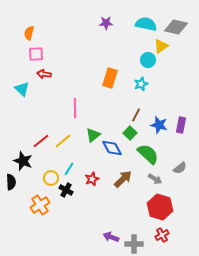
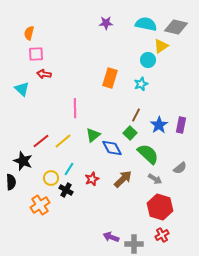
blue star: rotated 24 degrees clockwise
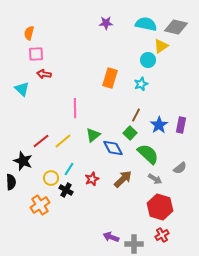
blue diamond: moved 1 px right
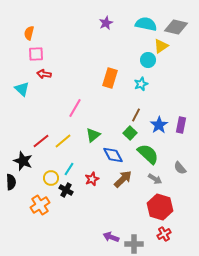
purple star: rotated 24 degrees counterclockwise
pink line: rotated 30 degrees clockwise
blue diamond: moved 7 px down
gray semicircle: rotated 88 degrees clockwise
red cross: moved 2 px right, 1 px up
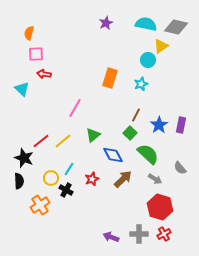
black star: moved 1 px right, 3 px up
black semicircle: moved 8 px right, 1 px up
gray cross: moved 5 px right, 10 px up
